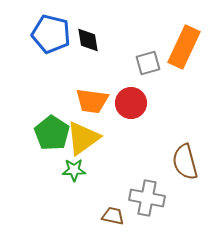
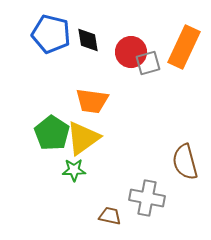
red circle: moved 51 px up
brown trapezoid: moved 3 px left
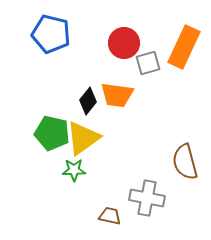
black diamond: moved 61 px down; rotated 48 degrees clockwise
red circle: moved 7 px left, 9 px up
orange trapezoid: moved 25 px right, 6 px up
green pentagon: rotated 20 degrees counterclockwise
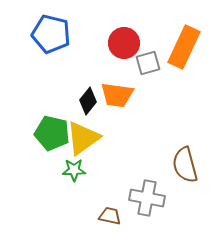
brown semicircle: moved 3 px down
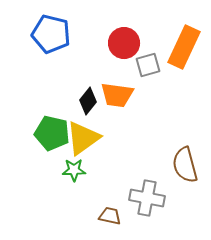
gray square: moved 2 px down
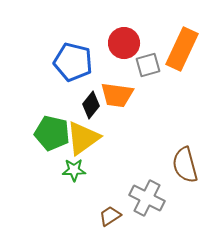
blue pentagon: moved 22 px right, 28 px down
orange rectangle: moved 2 px left, 2 px down
black diamond: moved 3 px right, 4 px down
gray cross: rotated 16 degrees clockwise
brown trapezoid: rotated 45 degrees counterclockwise
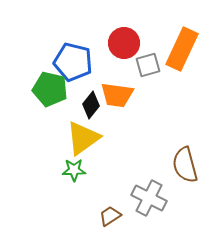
green pentagon: moved 2 px left, 44 px up
gray cross: moved 2 px right
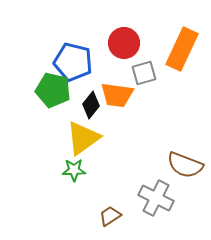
gray square: moved 4 px left, 8 px down
green pentagon: moved 3 px right, 1 px down
brown semicircle: rotated 54 degrees counterclockwise
gray cross: moved 7 px right
